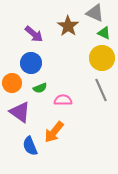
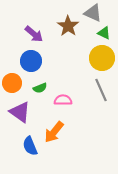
gray triangle: moved 2 px left
blue circle: moved 2 px up
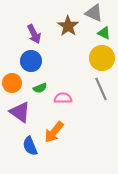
gray triangle: moved 1 px right
purple arrow: rotated 24 degrees clockwise
gray line: moved 1 px up
pink semicircle: moved 2 px up
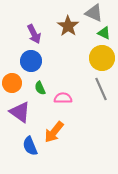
green semicircle: rotated 88 degrees clockwise
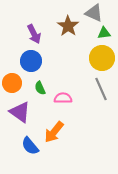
green triangle: rotated 32 degrees counterclockwise
blue semicircle: rotated 18 degrees counterclockwise
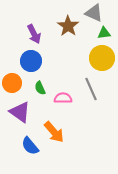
gray line: moved 10 px left
orange arrow: rotated 80 degrees counterclockwise
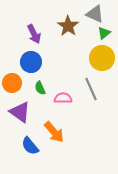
gray triangle: moved 1 px right, 1 px down
green triangle: rotated 32 degrees counterclockwise
blue circle: moved 1 px down
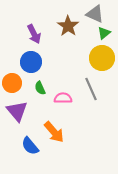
purple triangle: moved 3 px left, 1 px up; rotated 15 degrees clockwise
